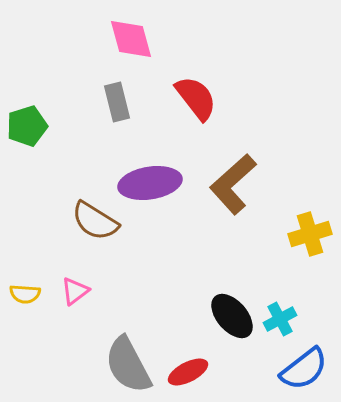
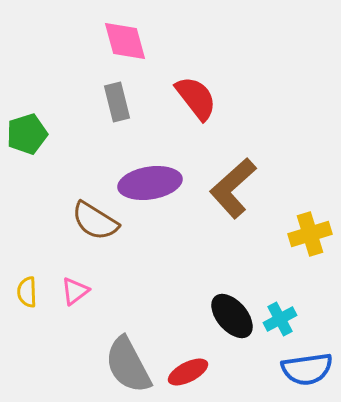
pink diamond: moved 6 px left, 2 px down
green pentagon: moved 8 px down
brown L-shape: moved 4 px down
yellow semicircle: moved 2 px right, 2 px up; rotated 84 degrees clockwise
blue semicircle: moved 3 px right; rotated 30 degrees clockwise
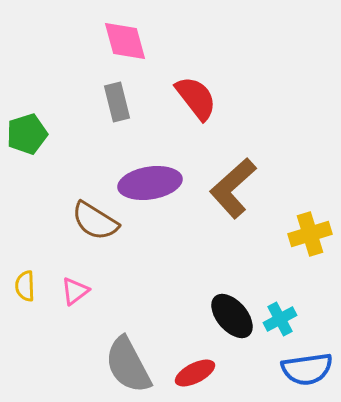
yellow semicircle: moved 2 px left, 6 px up
red ellipse: moved 7 px right, 1 px down
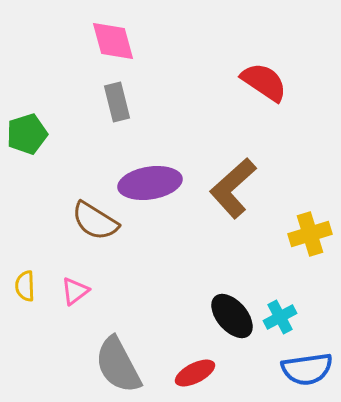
pink diamond: moved 12 px left
red semicircle: moved 68 px right, 16 px up; rotated 18 degrees counterclockwise
cyan cross: moved 2 px up
gray semicircle: moved 10 px left
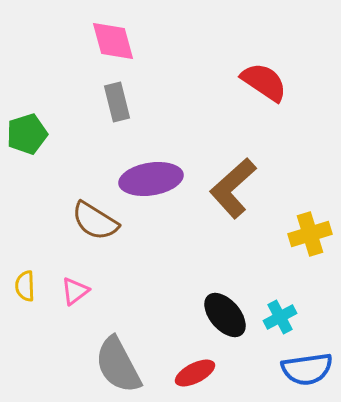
purple ellipse: moved 1 px right, 4 px up
black ellipse: moved 7 px left, 1 px up
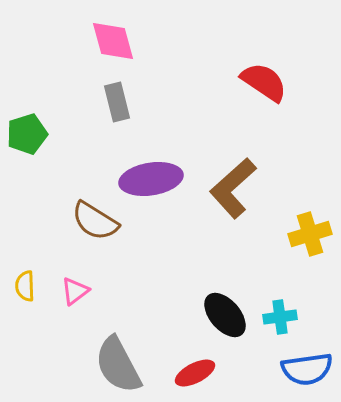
cyan cross: rotated 20 degrees clockwise
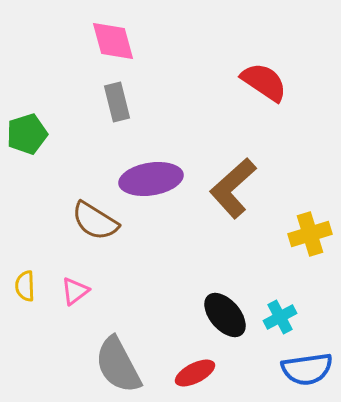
cyan cross: rotated 20 degrees counterclockwise
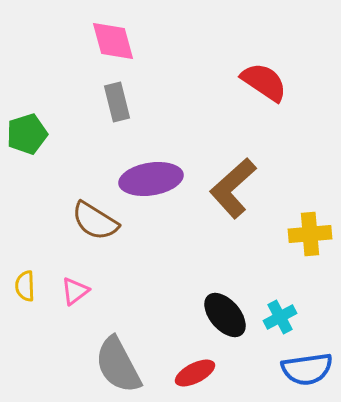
yellow cross: rotated 12 degrees clockwise
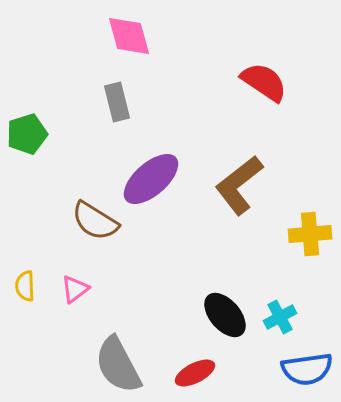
pink diamond: moved 16 px right, 5 px up
purple ellipse: rotated 32 degrees counterclockwise
brown L-shape: moved 6 px right, 3 px up; rotated 4 degrees clockwise
pink triangle: moved 2 px up
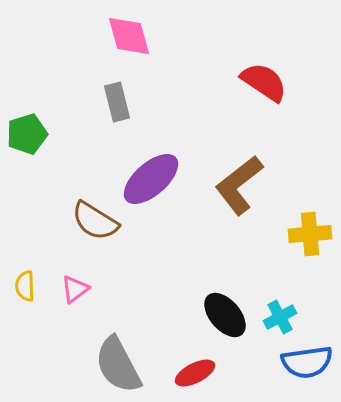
blue semicircle: moved 7 px up
